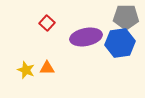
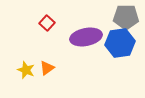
orange triangle: rotated 35 degrees counterclockwise
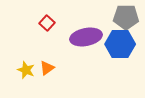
blue hexagon: moved 1 px down; rotated 8 degrees clockwise
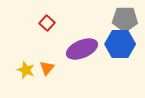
gray pentagon: moved 1 px left, 2 px down
purple ellipse: moved 4 px left, 12 px down; rotated 12 degrees counterclockwise
orange triangle: rotated 14 degrees counterclockwise
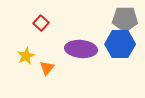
red square: moved 6 px left
purple ellipse: moved 1 px left; rotated 28 degrees clockwise
yellow star: moved 14 px up; rotated 24 degrees clockwise
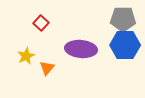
gray pentagon: moved 2 px left
blue hexagon: moved 5 px right, 1 px down
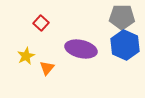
gray pentagon: moved 1 px left, 2 px up
blue hexagon: rotated 24 degrees clockwise
purple ellipse: rotated 8 degrees clockwise
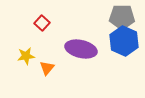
red square: moved 1 px right
blue hexagon: moved 1 px left, 4 px up
yellow star: rotated 18 degrees clockwise
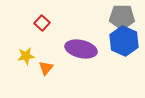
orange triangle: moved 1 px left
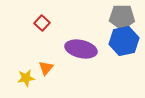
blue hexagon: rotated 24 degrees clockwise
yellow star: moved 22 px down
